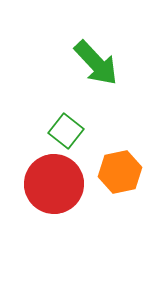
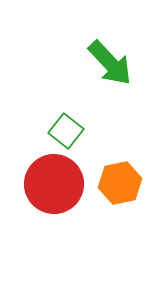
green arrow: moved 14 px right
orange hexagon: moved 11 px down
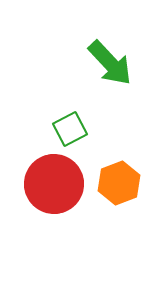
green square: moved 4 px right, 2 px up; rotated 24 degrees clockwise
orange hexagon: moved 1 px left; rotated 9 degrees counterclockwise
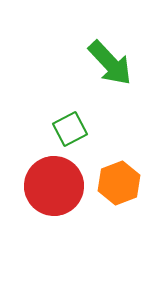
red circle: moved 2 px down
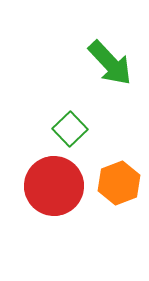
green square: rotated 16 degrees counterclockwise
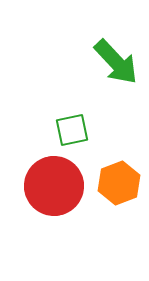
green arrow: moved 6 px right, 1 px up
green square: moved 2 px right, 1 px down; rotated 32 degrees clockwise
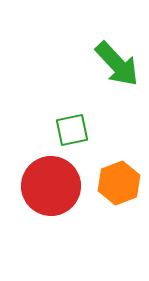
green arrow: moved 1 px right, 2 px down
red circle: moved 3 px left
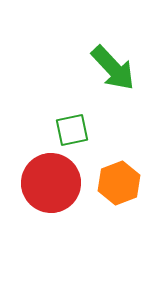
green arrow: moved 4 px left, 4 px down
red circle: moved 3 px up
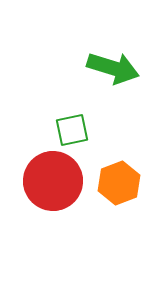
green arrow: rotated 30 degrees counterclockwise
red circle: moved 2 px right, 2 px up
